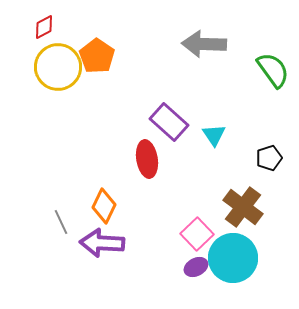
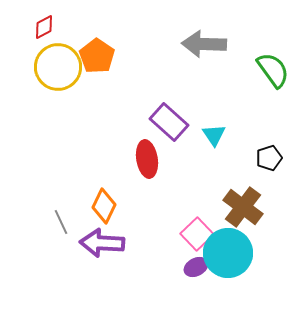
cyan circle: moved 5 px left, 5 px up
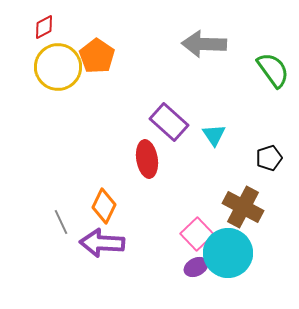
brown cross: rotated 9 degrees counterclockwise
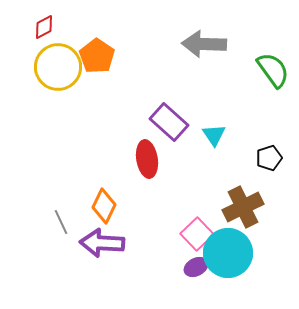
brown cross: rotated 36 degrees clockwise
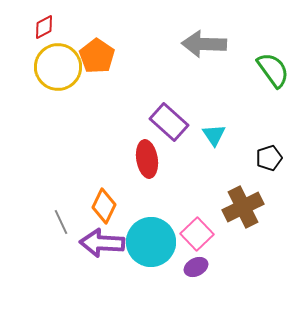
cyan circle: moved 77 px left, 11 px up
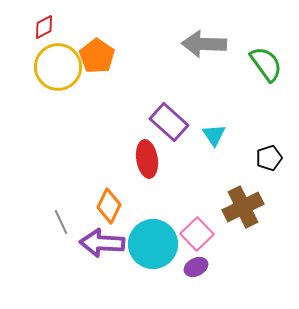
green semicircle: moved 7 px left, 6 px up
orange diamond: moved 5 px right
cyan circle: moved 2 px right, 2 px down
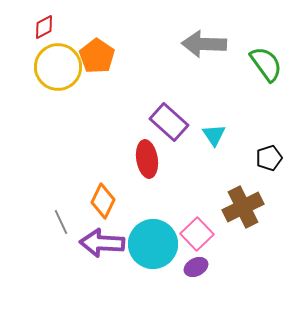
orange diamond: moved 6 px left, 5 px up
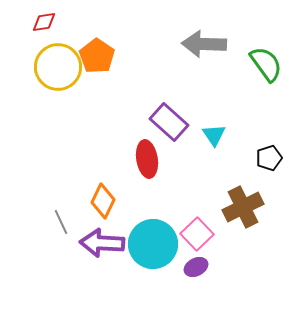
red diamond: moved 5 px up; rotated 20 degrees clockwise
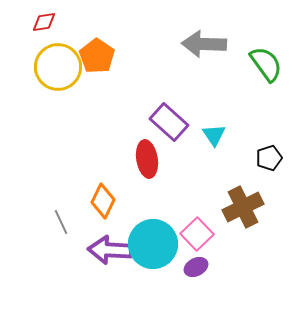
purple arrow: moved 8 px right, 7 px down
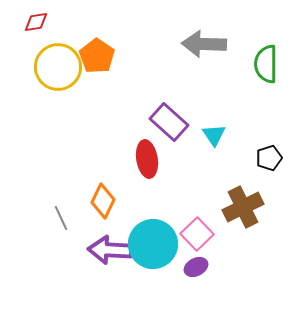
red diamond: moved 8 px left
green semicircle: rotated 144 degrees counterclockwise
gray line: moved 4 px up
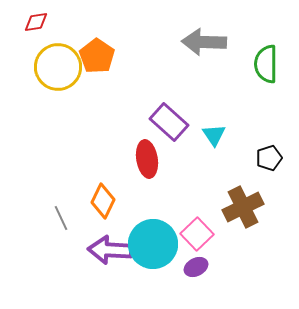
gray arrow: moved 2 px up
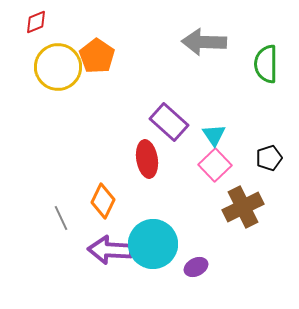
red diamond: rotated 15 degrees counterclockwise
pink square: moved 18 px right, 69 px up
